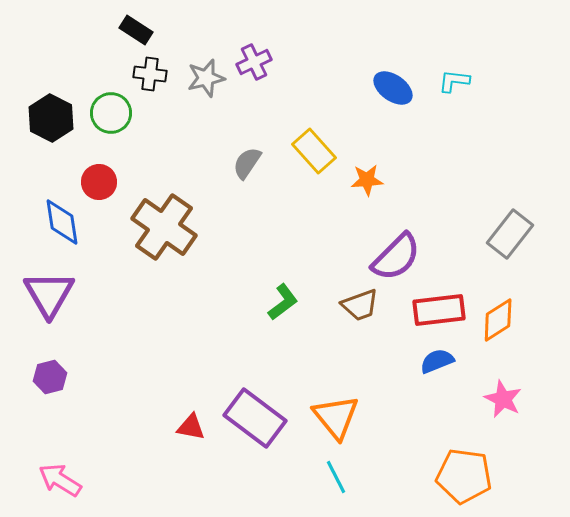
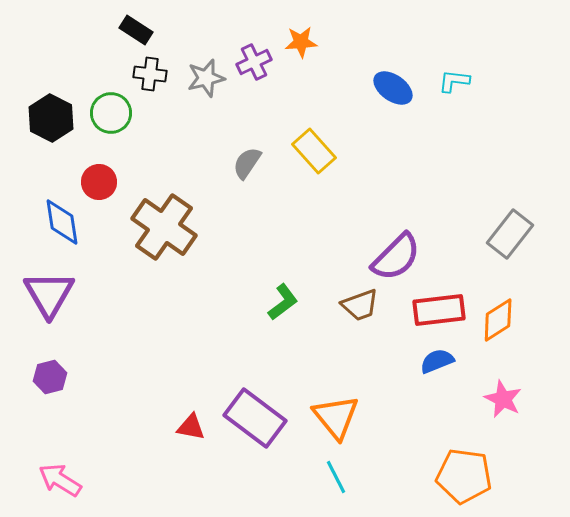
orange star: moved 66 px left, 138 px up
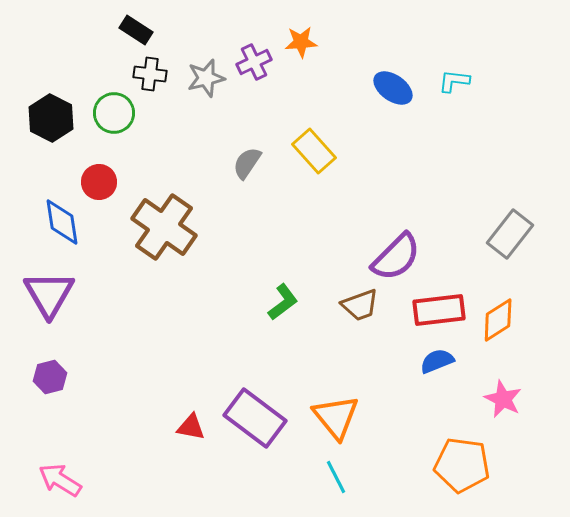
green circle: moved 3 px right
orange pentagon: moved 2 px left, 11 px up
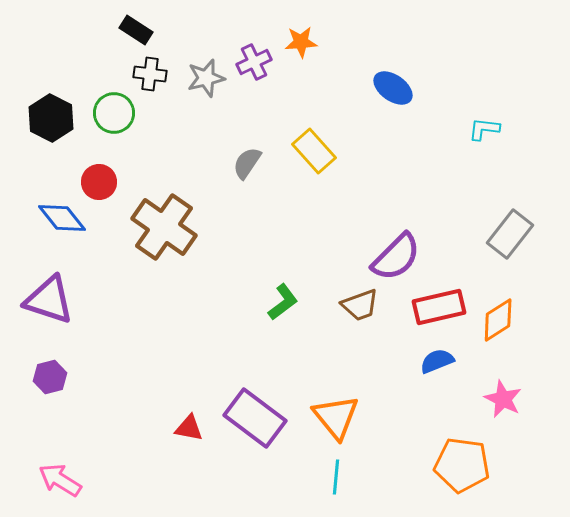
cyan L-shape: moved 30 px right, 48 px down
blue diamond: moved 4 px up; rotated 30 degrees counterclockwise
purple triangle: moved 6 px down; rotated 42 degrees counterclockwise
red rectangle: moved 3 px up; rotated 6 degrees counterclockwise
red triangle: moved 2 px left, 1 px down
cyan line: rotated 32 degrees clockwise
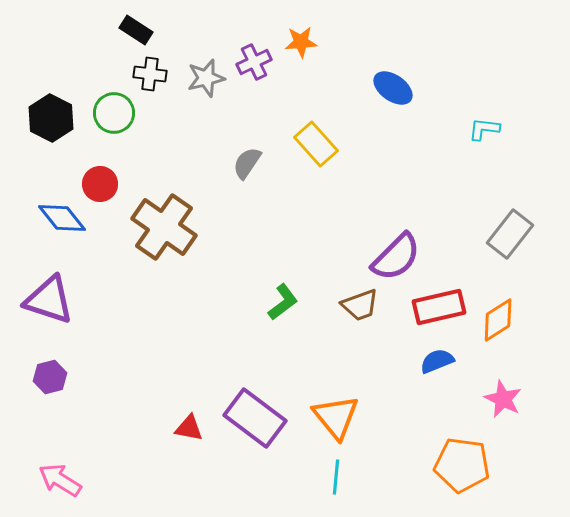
yellow rectangle: moved 2 px right, 7 px up
red circle: moved 1 px right, 2 px down
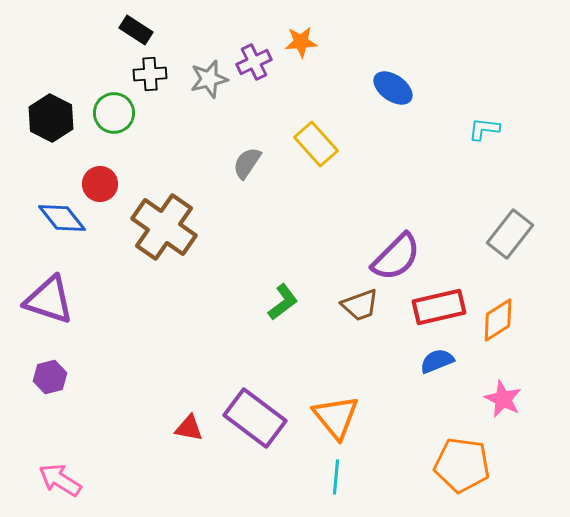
black cross: rotated 12 degrees counterclockwise
gray star: moved 3 px right, 1 px down
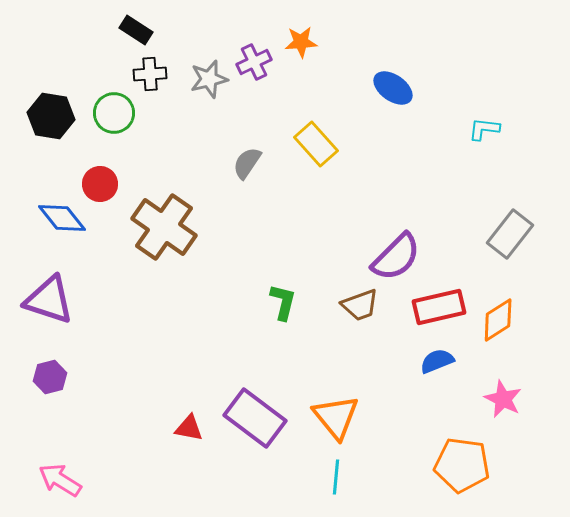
black hexagon: moved 2 px up; rotated 18 degrees counterclockwise
green L-shape: rotated 39 degrees counterclockwise
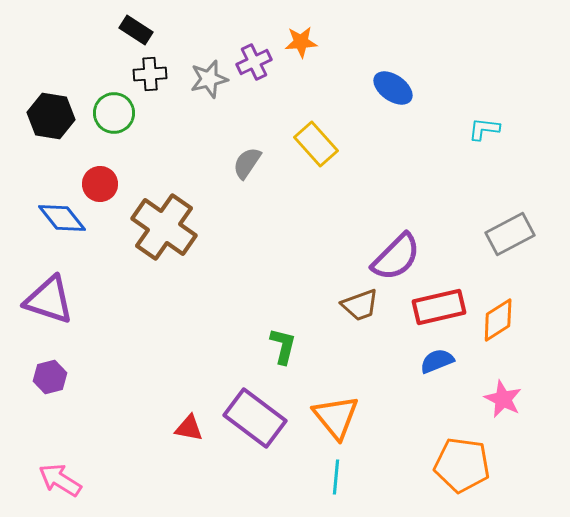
gray rectangle: rotated 24 degrees clockwise
green L-shape: moved 44 px down
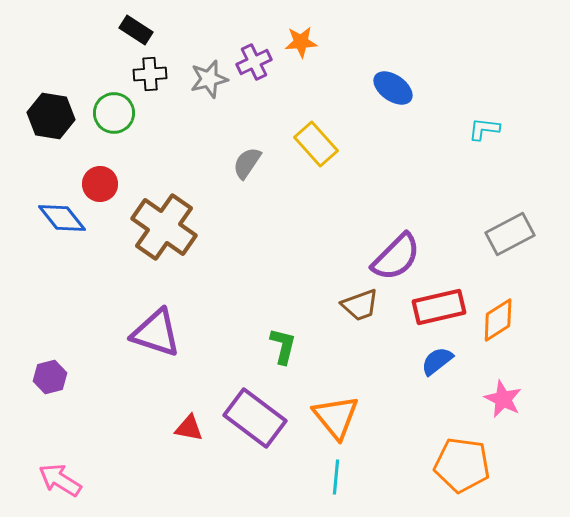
purple triangle: moved 107 px right, 33 px down
blue semicircle: rotated 16 degrees counterclockwise
